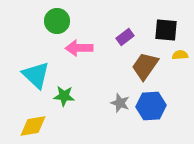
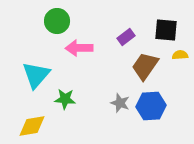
purple rectangle: moved 1 px right
cyan triangle: rotated 28 degrees clockwise
green star: moved 1 px right, 3 px down
yellow diamond: moved 1 px left
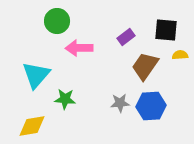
gray star: rotated 24 degrees counterclockwise
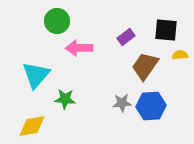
gray star: moved 2 px right
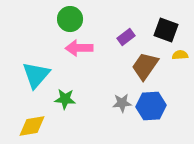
green circle: moved 13 px right, 2 px up
black square: rotated 15 degrees clockwise
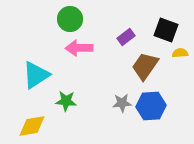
yellow semicircle: moved 2 px up
cyan triangle: rotated 16 degrees clockwise
green star: moved 1 px right, 2 px down
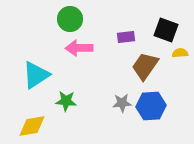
purple rectangle: rotated 30 degrees clockwise
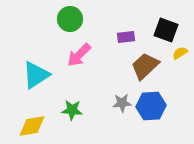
pink arrow: moved 7 px down; rotated 44 degrees counterclockwise
yellow semicircle: rotated 28 degrees counterclockwise
brown trapezoid: rotated 12 degrees clockwise
green star: moved 6 px right, 9 px down
